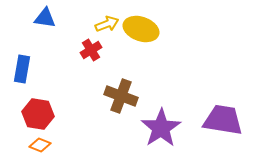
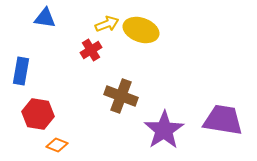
yellow ellipse: moved 1 px down
blue rectangle: moved 1 px left, 2 px down
purple star: moved 3 px right, 2 px down
orange diamond: moved 17 px right
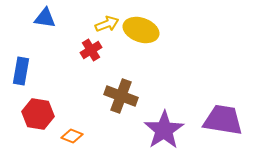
orange diamond: moved 15 px right, 9 px up
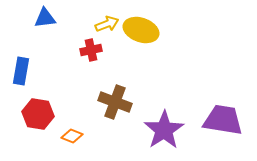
blue triangle: rotated 15 degrees counterclockwise
red cross: rotated 20 degrees clockwise
brown cross: moved 6 px left, 6 px down
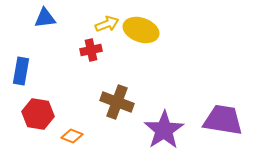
brown cross: moved 2 px right
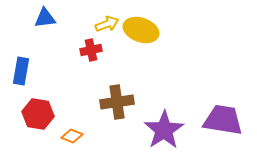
brown cross: rotated 28 degrees counterclockwise
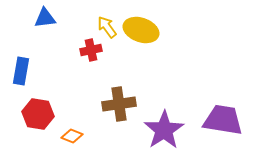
yellow arrow: moved 3 px down; rotated 105 degrees counterclockwise
brown cross: moved 2 px right, 2 px down
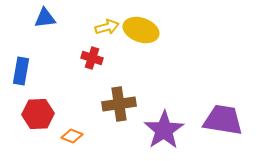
yellow arrow: rotated 110 degrees clockwise
red cross: moved 1 px right, 8 px down; rotated 30 degrees clockwise
red hexagon: rotated 12 degrees counterclockwise
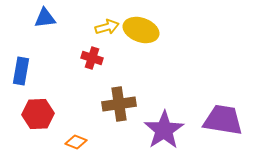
orange diamond: moved 4 px right, 6 px down
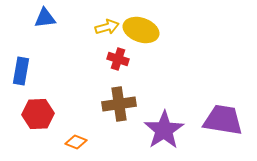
red cross: moved 26 px right, 1 px down
